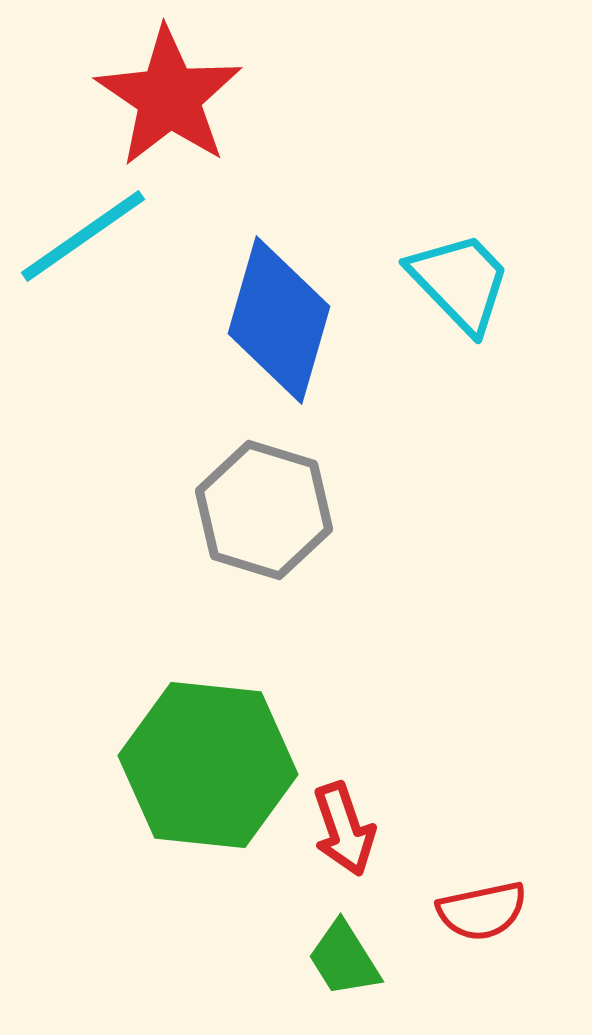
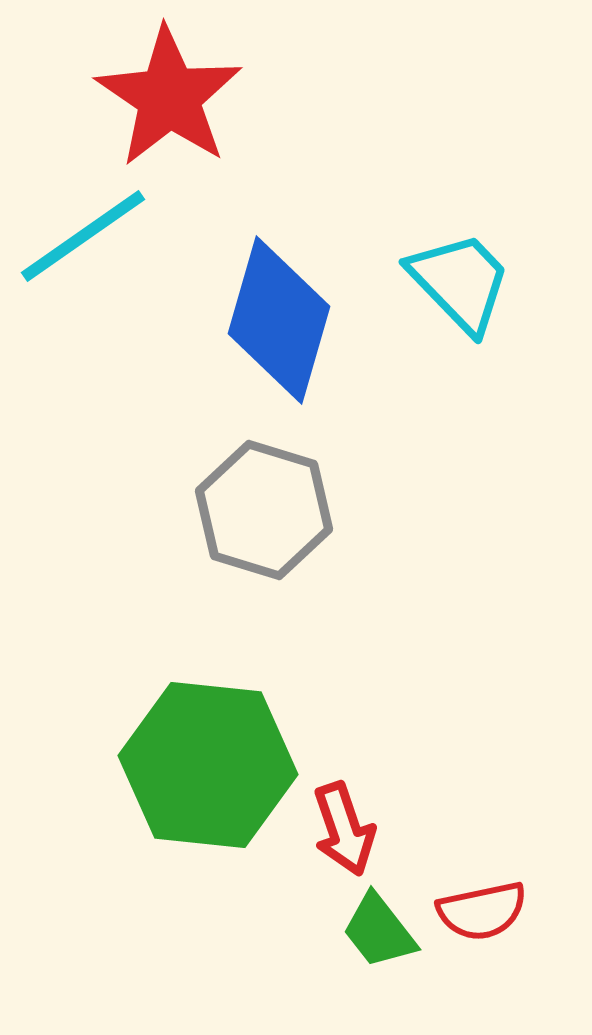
green trapezoid: moved 35 px right, 28 px up; rotated 6 degrees counterclockwise
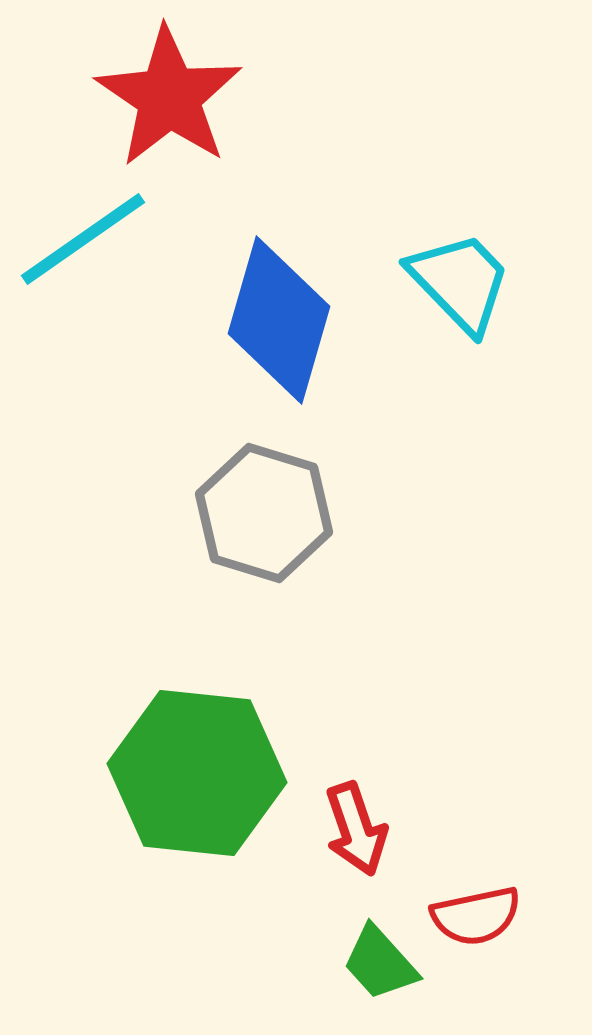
cyan line: moved 3 px down
gray hexagon: moved 3 px down
green hexagon: moved 11 px left, 8 px down
red arrow: moved 12 px right
red semicircle: moved 6 px left, 5 px down
green trapezoid: moved 1 px right, 32 px down; rotated 4 degrees counterclockwise
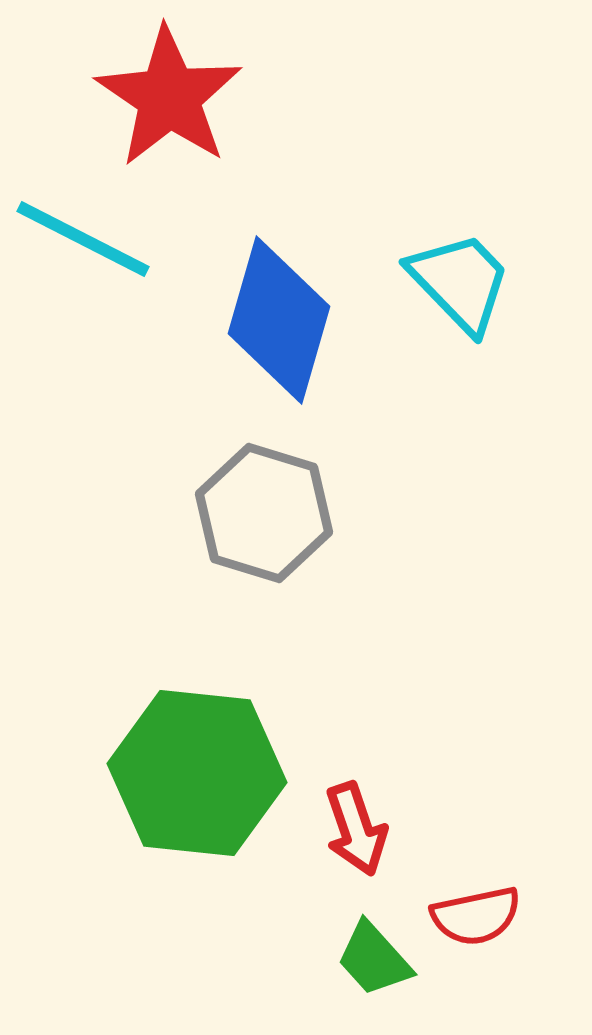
cyan line: rotated 62 degrees clockwise
green trapezoid: moved 6 px left, 4 px up
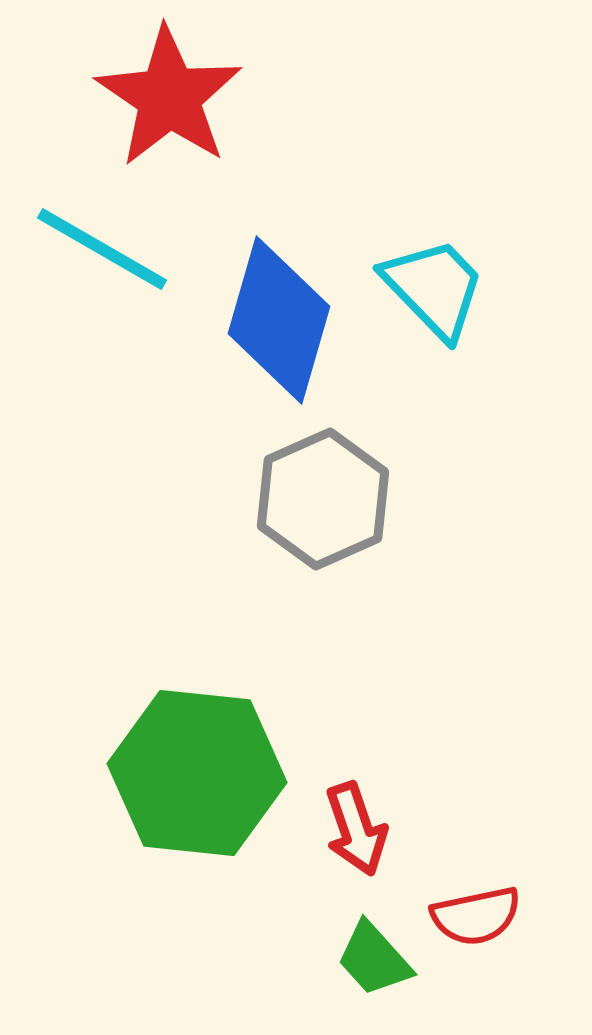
cyan line: moved 19 px right, 10 px down; rotated 3 degrees clockwise
cyan trapezoid: moved 26 px left, 6 px down
gray hexagon: moved 59 px right, 14 px up; rotated 19 degrees clockwise
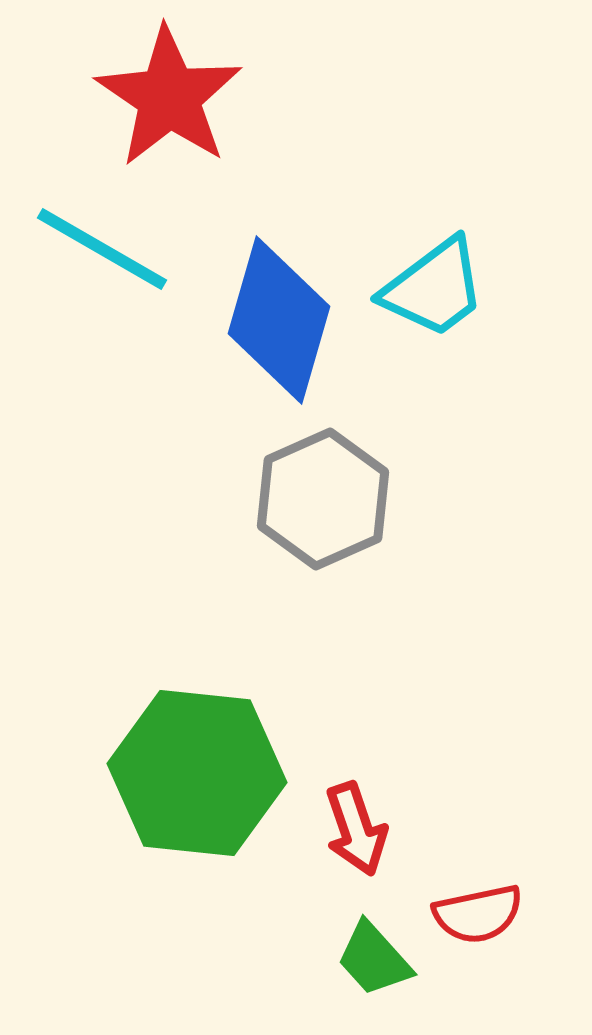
cyan trapezoid: rotated 97 degrees clockwise
red semicircle: moved 2 px right, 2 px up
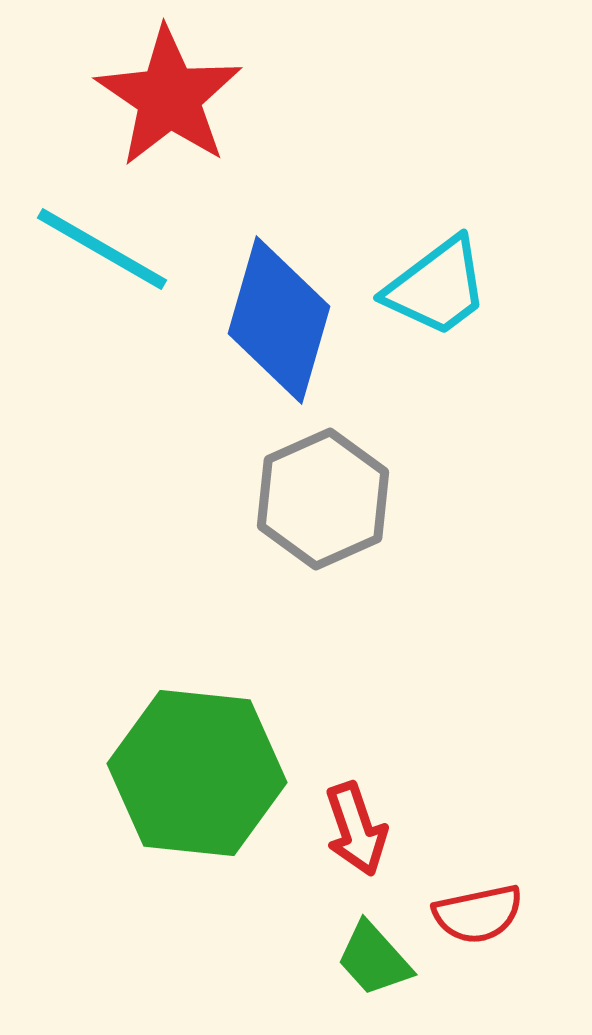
cyan trapezoid: moved 3 px right, 1 px up
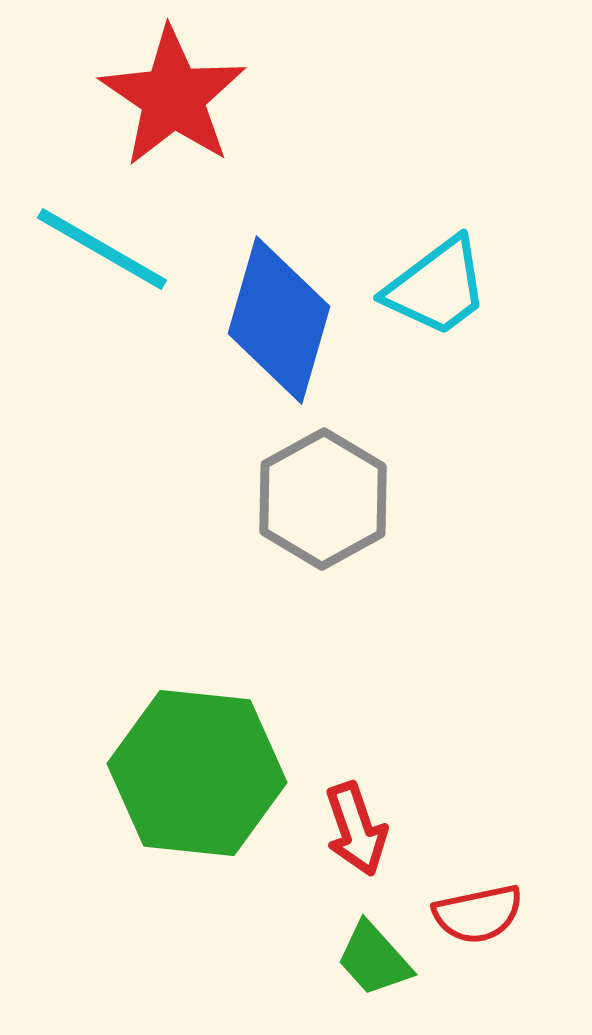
red star: moved 4 px right
gray hexagon: rotated 5 degrees counterclockwise
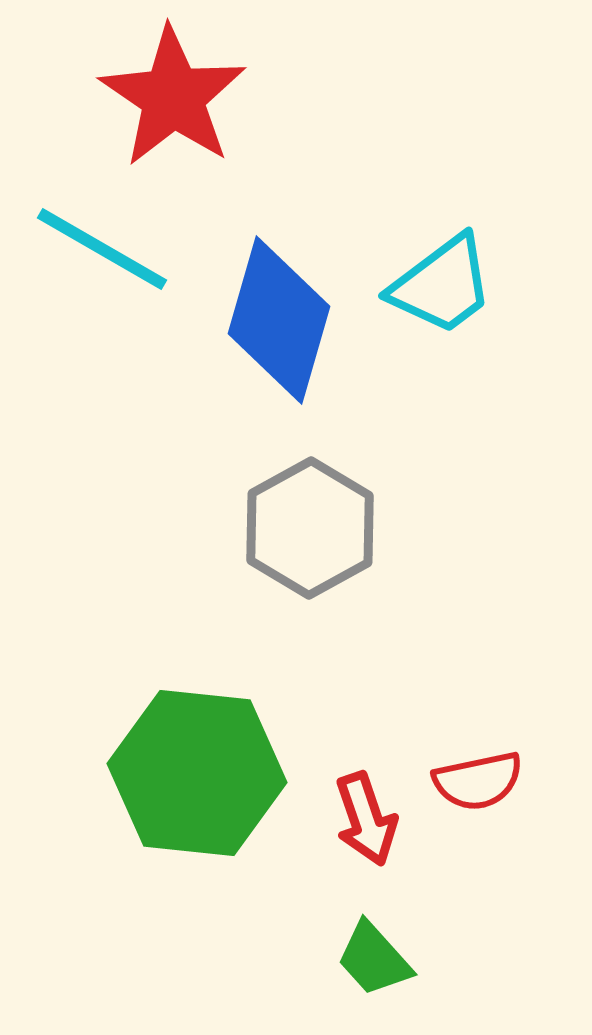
cyan trapezoid: moved 5 px right, 2 px up
gray hexagon: moved 13 px left, 29 px down
red arrow: moved 10 px right, 10 px up
red semicircle: moved 133 px up
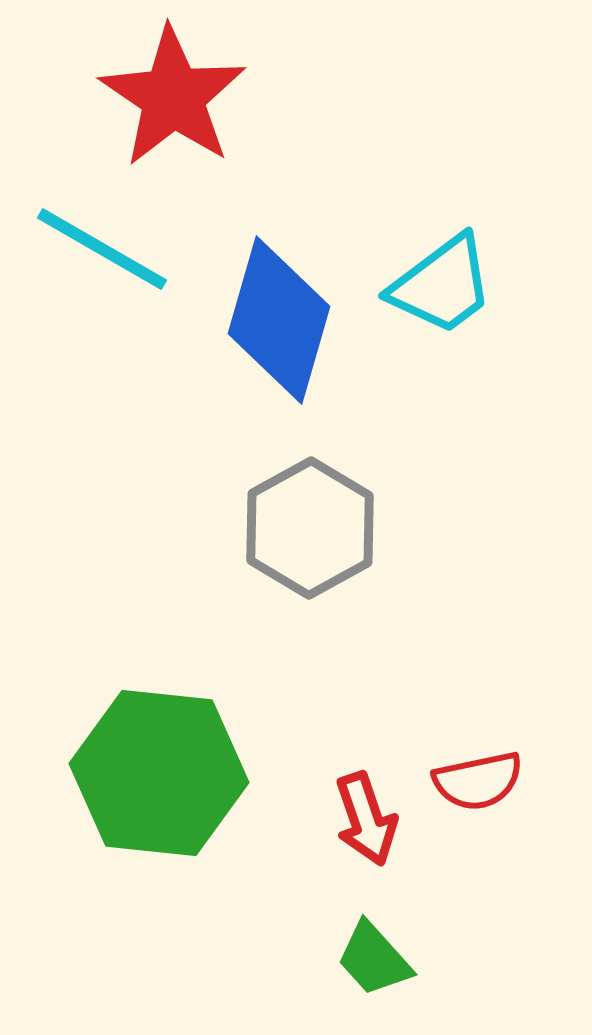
green hexagon: moved 38 px left
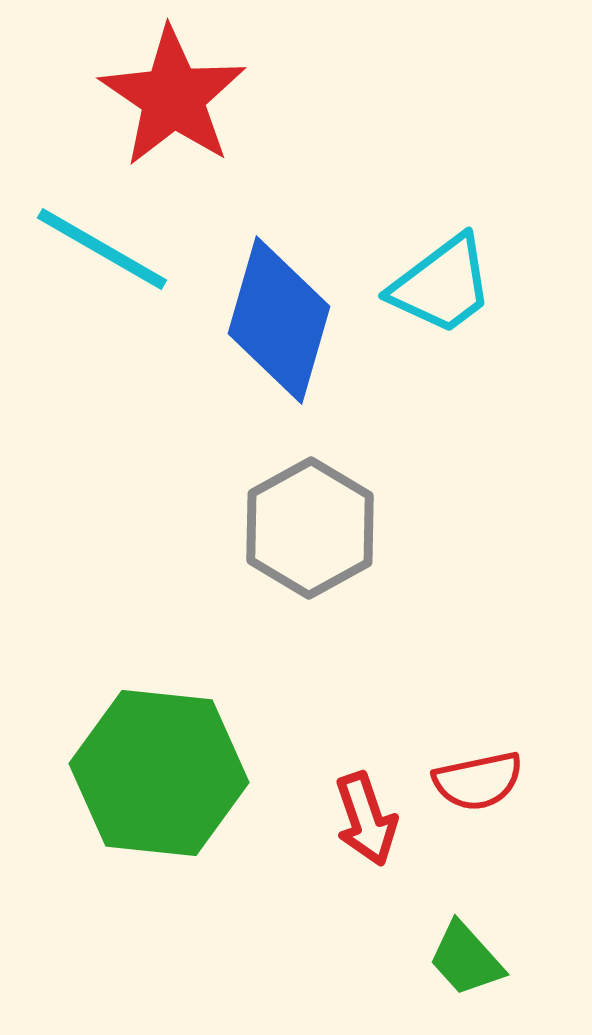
green trapezoid: moved 92 px right
